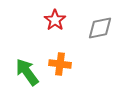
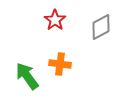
gray diamond: moved 1 px right, 1 px up; rotated 16 degrees counterclockwise
green arrow: moved 4 px down
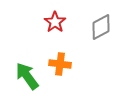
red star: moved 2 px down
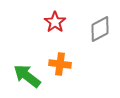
gray diamond: moved 1 px left, 2 px down
green arrow: rotated 16 degrees counterclockwise
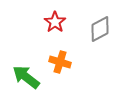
orange cross: moved 2 px up; rotated 10 degrees clockwise
green arrow: moved 1 px left, 1 px down
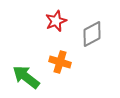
red star: moved 1 px right, 1 px up; rotated 15 degrees clockwise
gray diamond: moved 8 px left, 5 px down
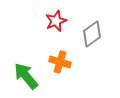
gray diamond: rotated 8 degrees counterclockwise
green arrow: moved 1 px up; rotated 12 degrees clockwise
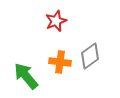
gray diamond: moved 2 px left, 22 px down
orange cross: rotated 10 degrees counterclockwise
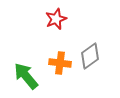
red star: moved 2 px up
orange cross: moved 1 px down
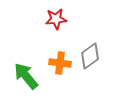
red star: rotated 15 degrees clockwise
